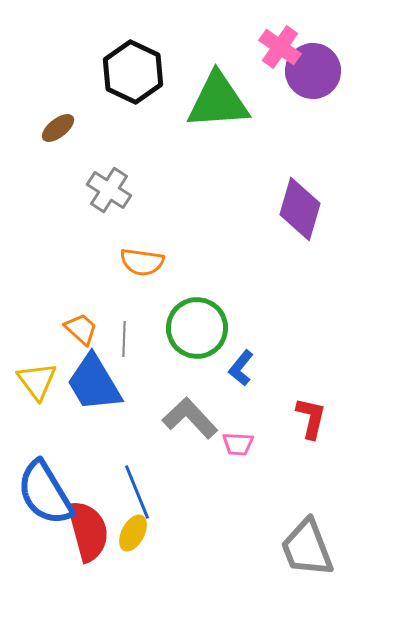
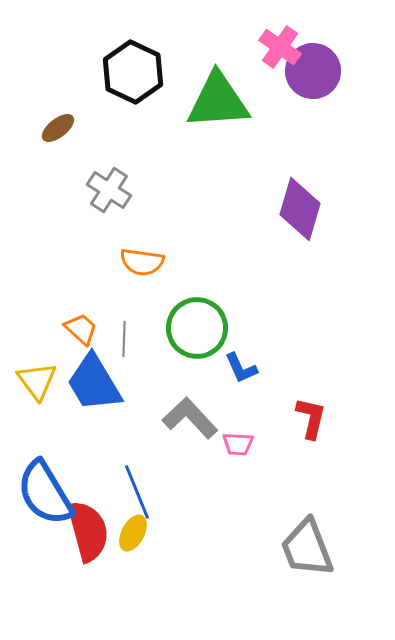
blue L-shape: rotated 63 degrees counterclockwise
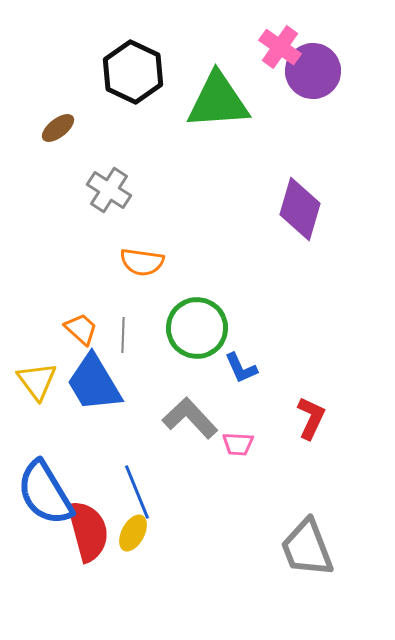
gray line: moved 1 px left, 4 px up
red L-shape: rotated 12 degrees clockwise
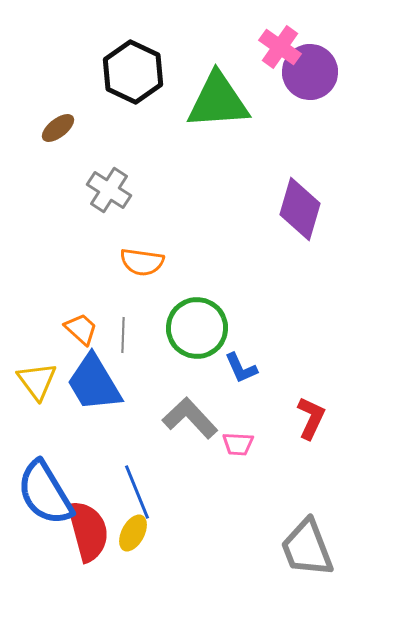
purple circle: moved 3 px left, 1 px down
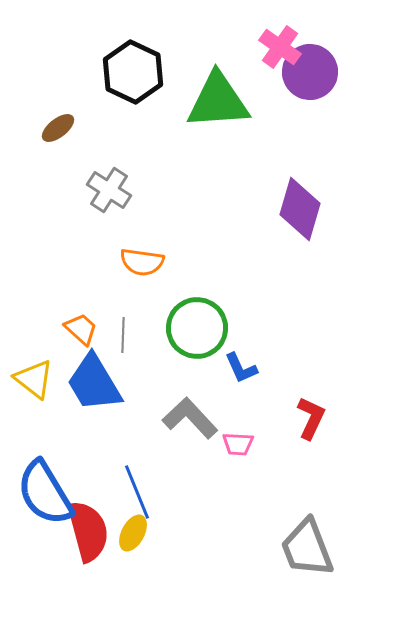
yellow triangle: moved 3 px left, 2 px up; rotated 15 degrees counterclockwise
